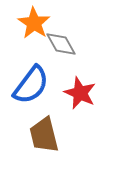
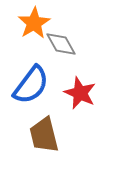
orange star: rotated 8 degrees clockwise
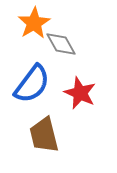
blue semicircle: moved 1 px right, 1 px up
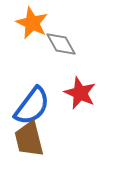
orange star: moved 2 px left; rotated 16 degrees counterclockwise
blue semicircle: moved 22 px down
brown trapezoid: moved 15 px left, 4 px down
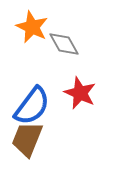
orange star: moved 4 px down
gray diamond: moved 3 px right
brown trapezoid: moved 2 px left; rotated 36 degrees clockwise
